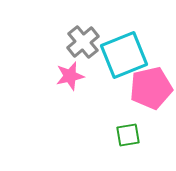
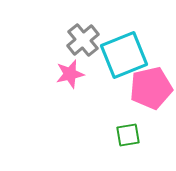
gray cross: moved 2 px up
pink star: moved 2 px up
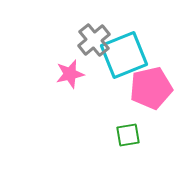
gray cross: moved 11 px right
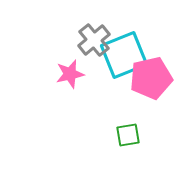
pink pentagon: moved 10 px up
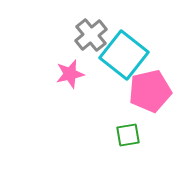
gray cross: moved 3 px left, 5 px up
cyan square: rotated 30 degrees counterclockwise
pink pentagon: moved 1 px left, 13 px down
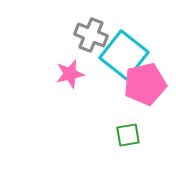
gray cross: rotated 28 degrees counterclockwise
pink pentagon: moved 5 px left, 7 px up
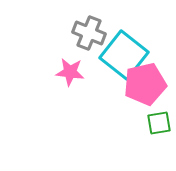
gray cross: moved 2 px left, 2 px up
pink star: moved 2 px up; rotated 20 degrees clockwise
green square: moved 31 px right, 12 px up
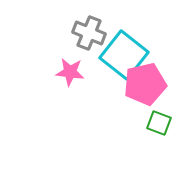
green square: rotated 30 degrees clockwise
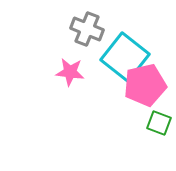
gray cross: moved 2 px left, 4 px up
cyan square: moved 1 px right, 2 px down
pink pentagon: moved 1 px down
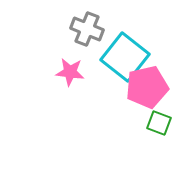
pink pentagon: moved 2 px right, 2 px down
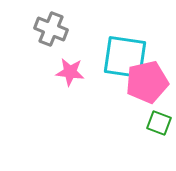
gray cross: moved 36 px left
cyan square: rotated 30 degrees counterclockwise
pink pentagon: moved 5 px up
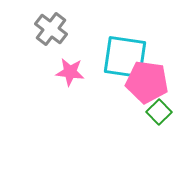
gray cross: rotated 16 degrees clockwise
pink pentagon: rotated 21 degrees clockwise
green square: moved 11 px up; rotated 25 degrees clockwise
